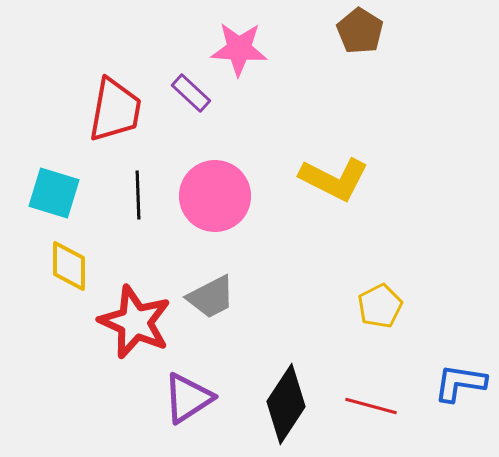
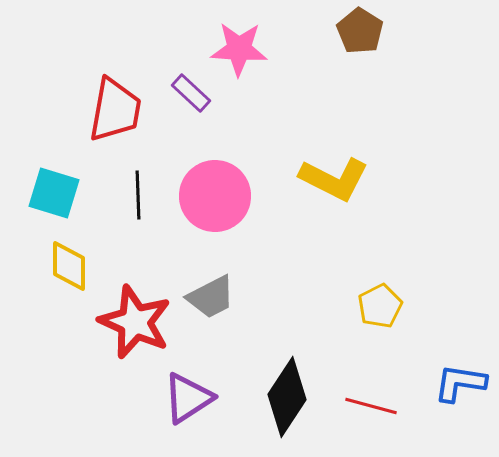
black diamond: moved 1 px right, 7 px up
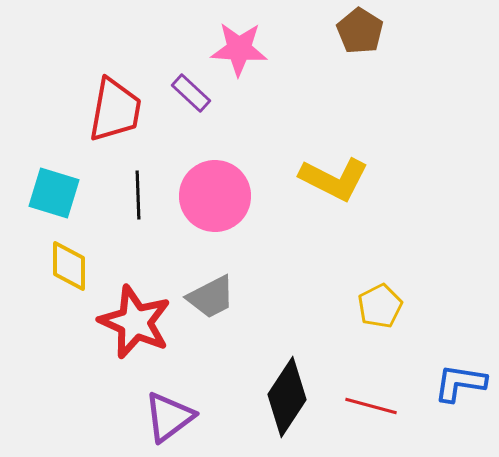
purple triangle: moved 19 px left, 19 px down; rotated 4 degrees counterclockwise
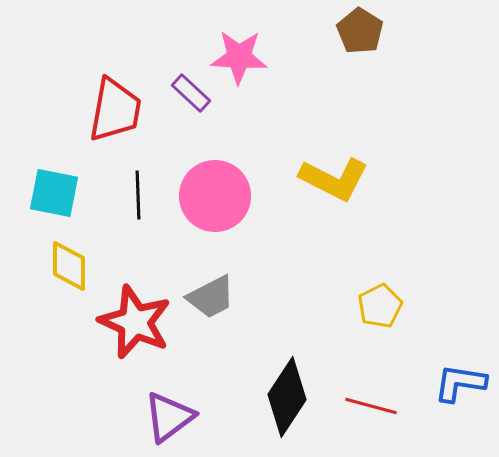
pink star: moved 8 px down
cyan square: rotated 6 degrees counterclockwise
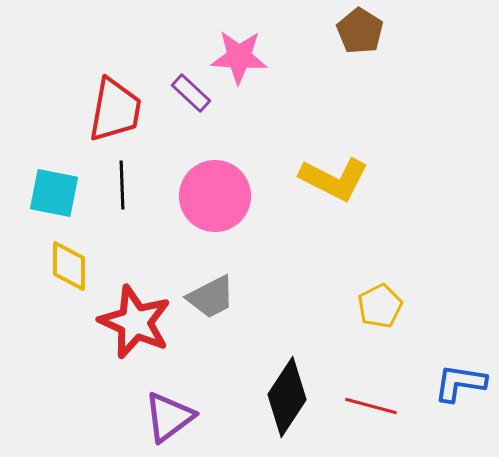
black line: moved 16 px left, 10 px up
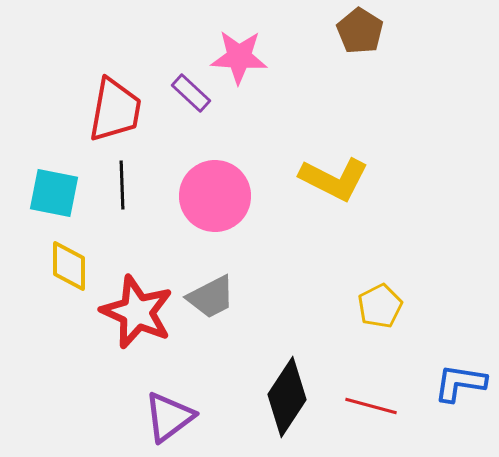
red star: moved 2 px right, 10 px up
